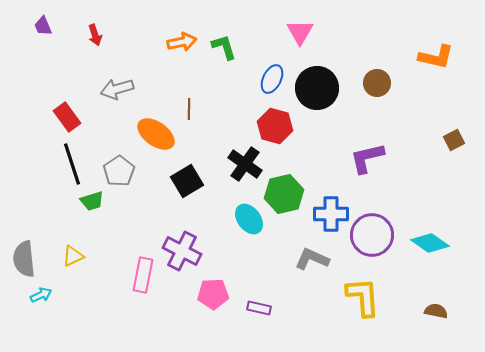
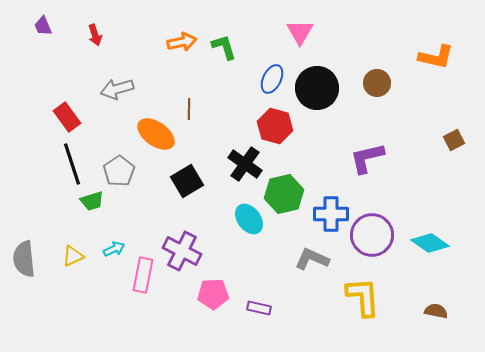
cyan arrow: moved 73 px right, 46 px up
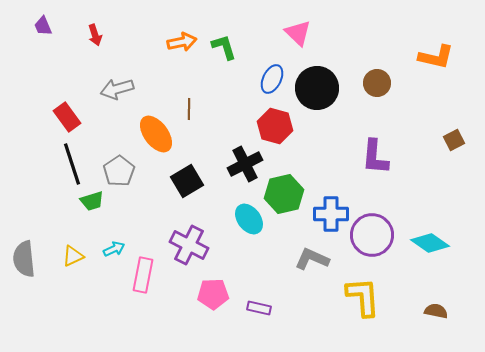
pink triangle: moved 2 px left, 1 px down; rotated 16 degrees counterclockwise
orange ellipse: rotated 18 degrees clockwise
purple L-shape: moved 8 px right, 1 px up; rotated 72 degrees counterclockwise
black cross: rotated 28 degrees clockwise
purple cross: moved 7 px right, 6 px up
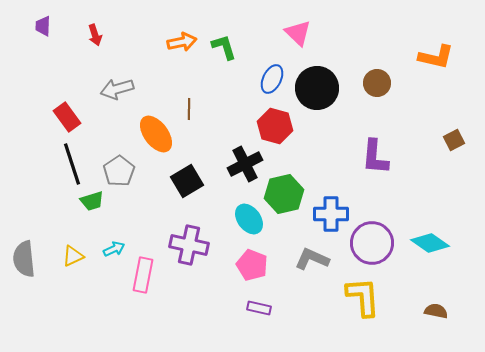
purple trapezoid: rotated 25 degrees clockwise
purple circle: moved 8 px down
purple cross: rotated 15 degrees counterclockwise
pink pentagon: moved 39 px right, 29 px up; rotated 24 degrees clockwise
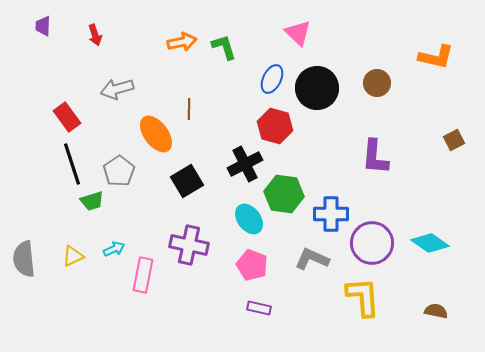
green hexagon: rotated 21 degrees clockwise
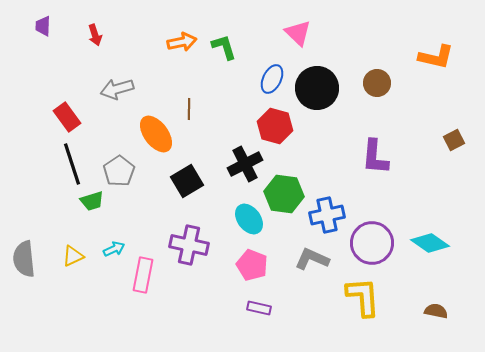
blue cross: moved 4 px left, 1 px down; rotated 12 degrees counterclockwise
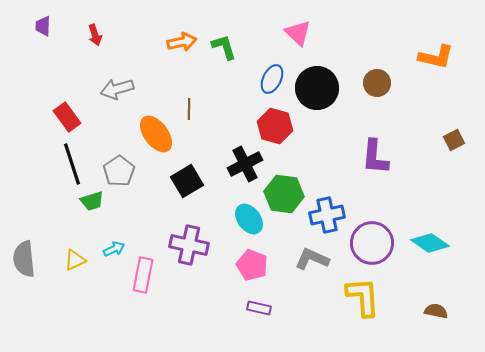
yellow triangle: moved 2 px right, 4 px down
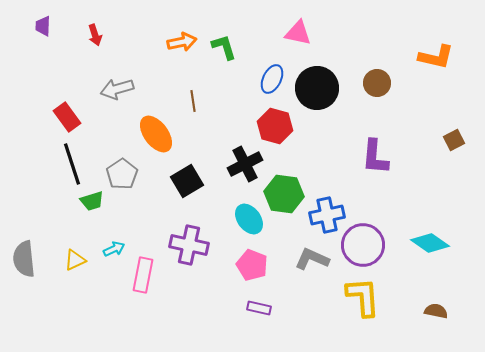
pink triangle: rotated 32 degrees counterclockwise
brown line: moved 4 px right, 8 px up; rotated 10 degrees counterclockwise
gray pentagon: moved 3 px right, 3 px down
purple circle: moved 9 px left, 2 px down
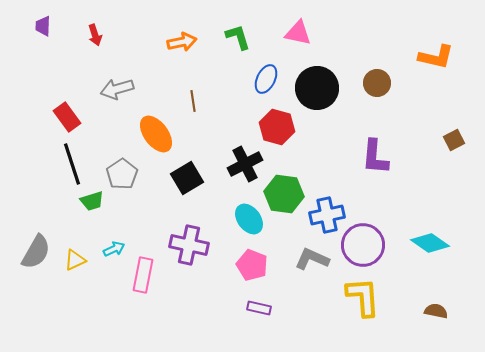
green L-shape: moved 14 px right, 10 px up
blue ellipse: moved 6 px left
red hexagon: moved 2 px right, 1 px down
black square: moved 3 px up
gray semicircle: moved 12 px right, 7 px up; rotated 144 degrees counterclockwise
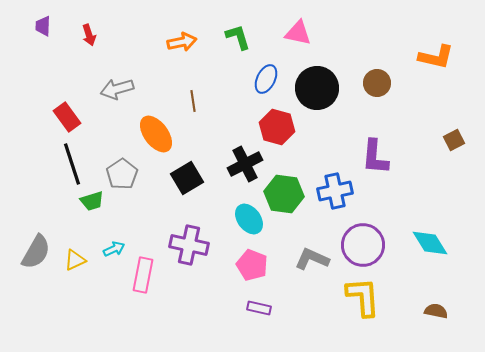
red arrow: moved 6 px left
blue cross: moved 8 px right, 24 px up
cyan diamond: rotated 24 degrees clockwise
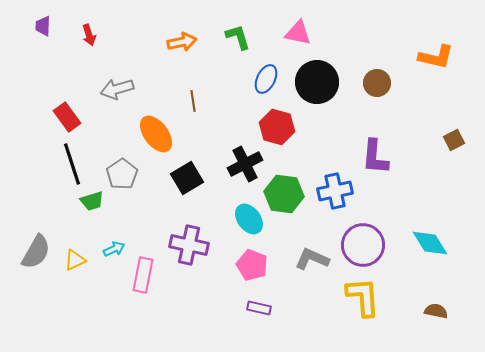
black circle: moved 6 px up
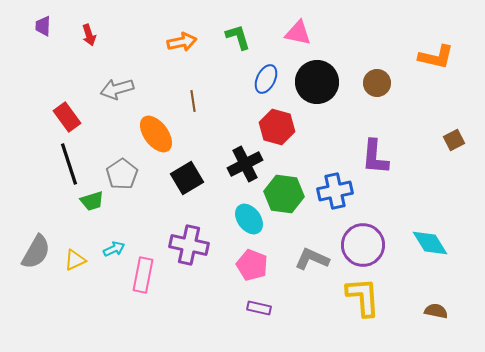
black line: moved 3 px left
